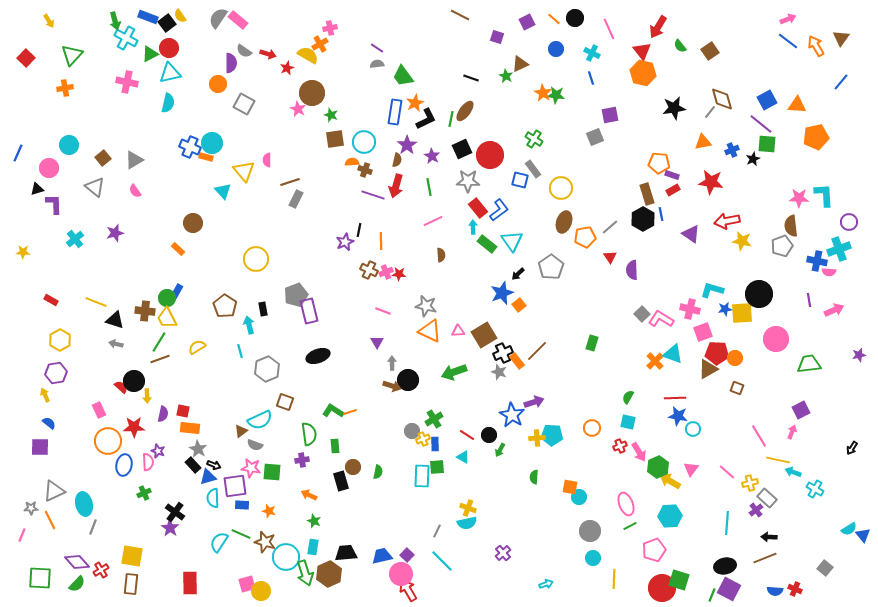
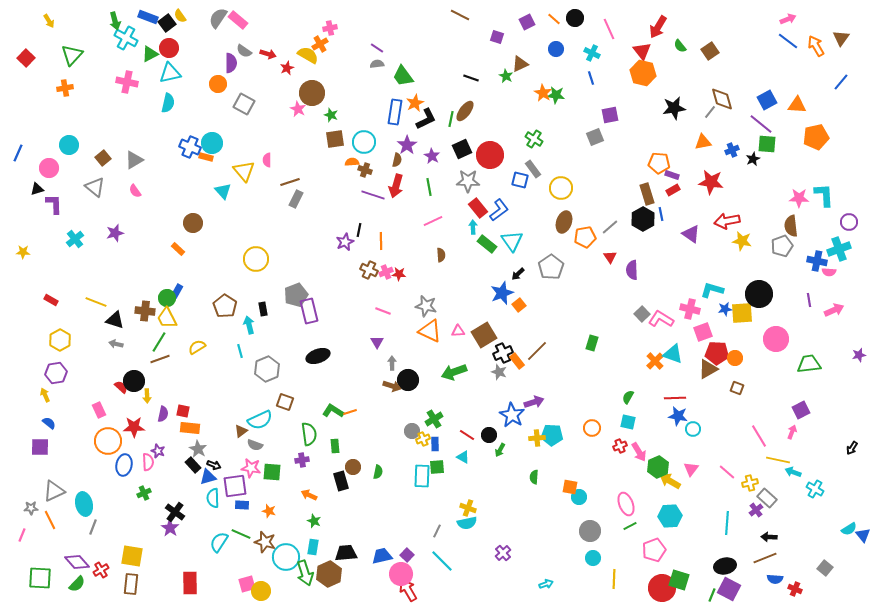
blue semicircle at (775, 591): moved 12 px up
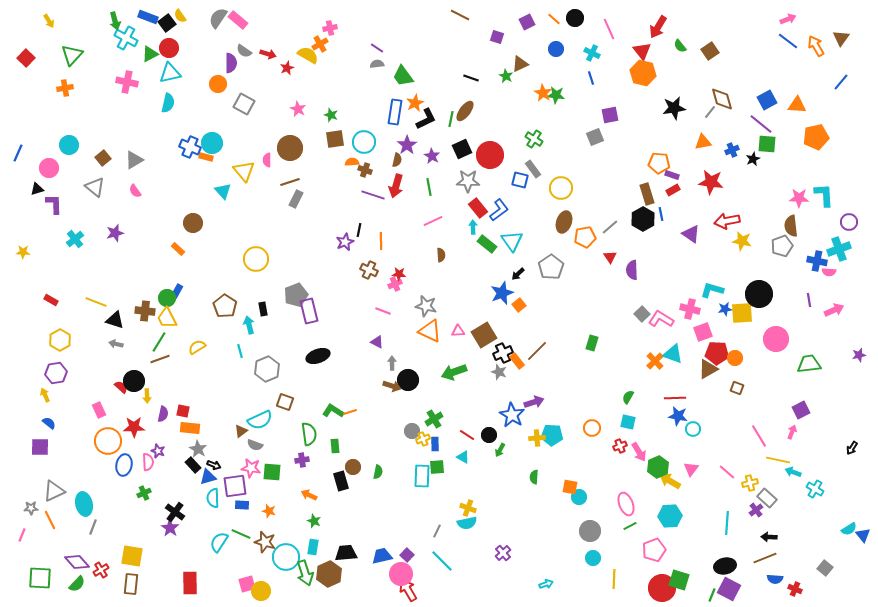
brown circle at (312, 93): moved 22 px left, 55 px down
pink cross at (386, 272): moved 9 px right, 12 px down
purple triangle at (377, 342): rotated 32 degrees counterclockwise
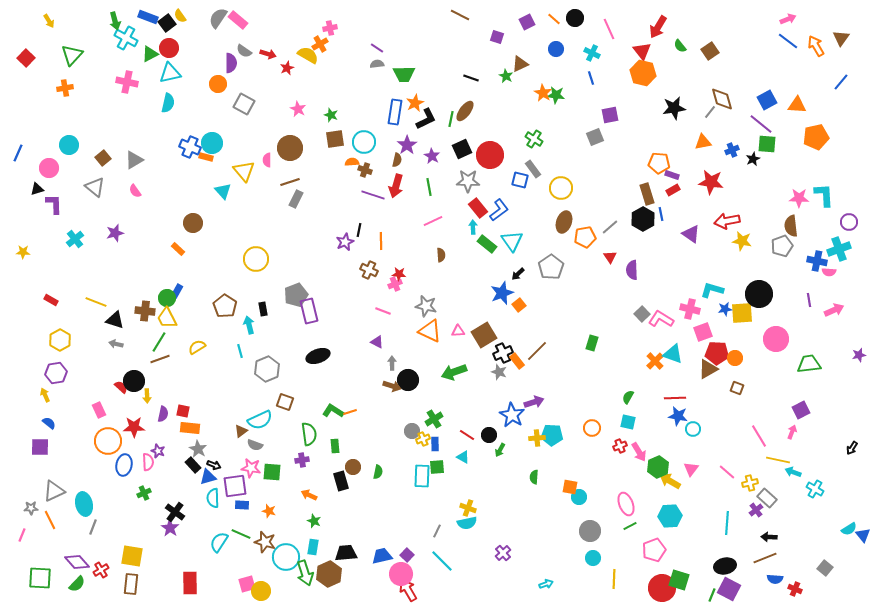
green trapezoid at (403, 76): moved 1 px right, 2 px up; rotated 55 degrees counterclockwise
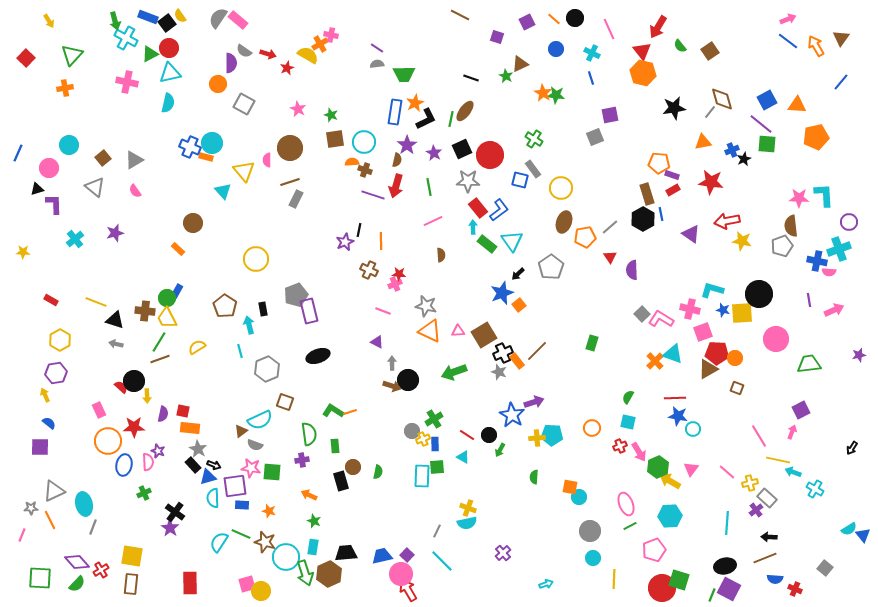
pink cross at (330, 28): moved 1 px right, 7 px down; rotated 24 degrees clockwise
purple star at (432, 156): moved 2 px right, 3 px up
black star at (753, 159): moved 9 px left
blue star at (725, 309): moved 2 px left, 1 px down; rotated 24 degrees clockwise
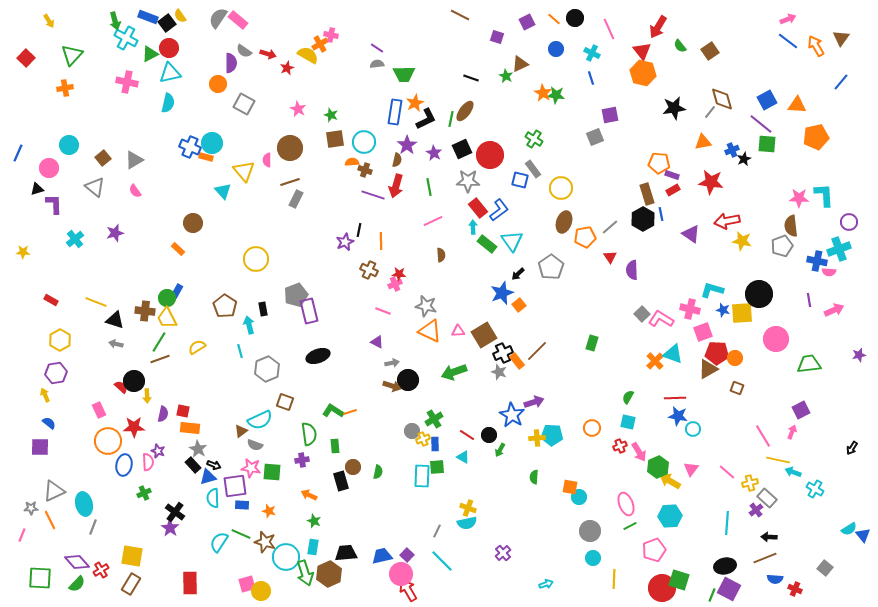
gray arrow at (392, 363): rotated 80 degrees clockwise
pink line at (759, 436): moved 4 px right
brown rectangle at (131, 584): rotated 25 degrees clockwise
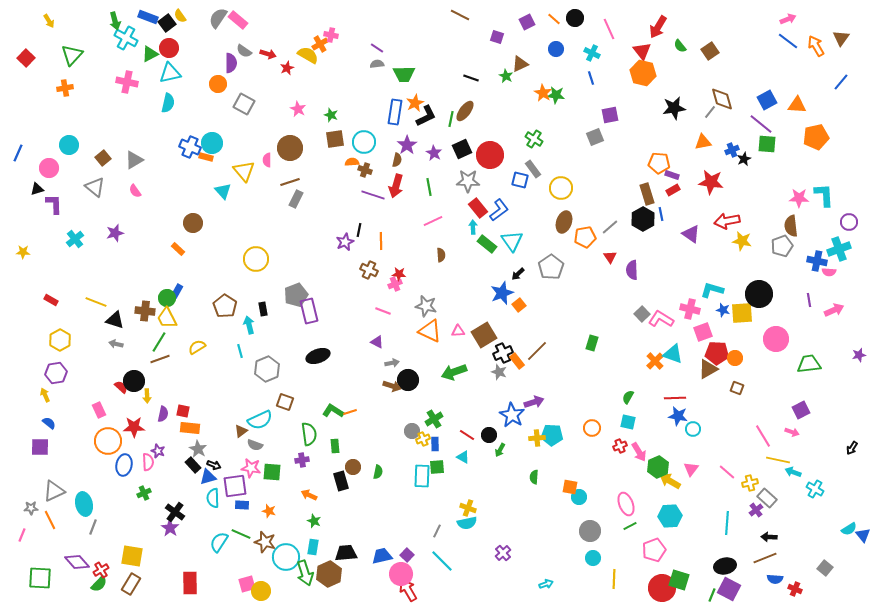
black L-shape at (426, 119): moved 3 px up
pink arrow at (792, 432): rotated 88 degrees clockwise
green semicircle at (77, 584): moved 22 px right
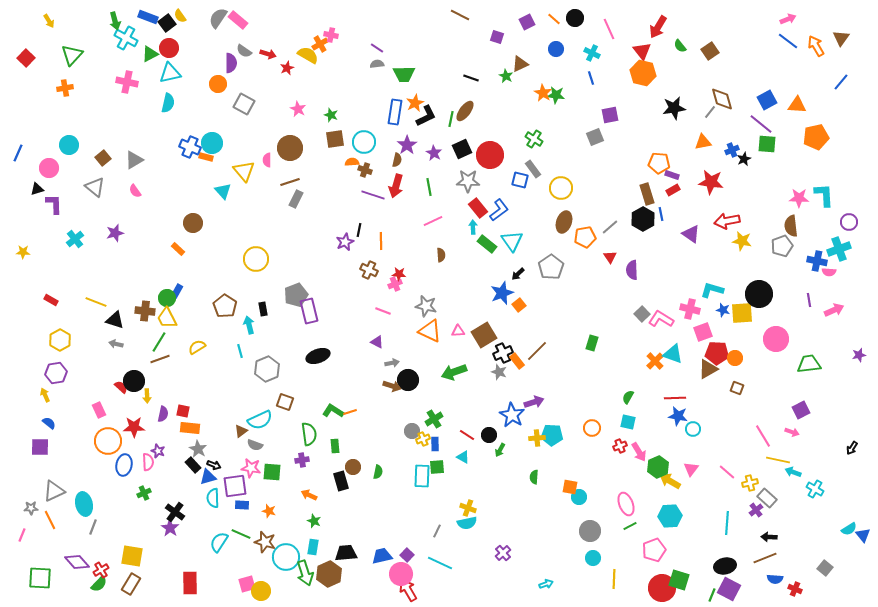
cyan line at (442, 561): moved 2 px left, 2 px down; rotated 20 degrees counterclockwise
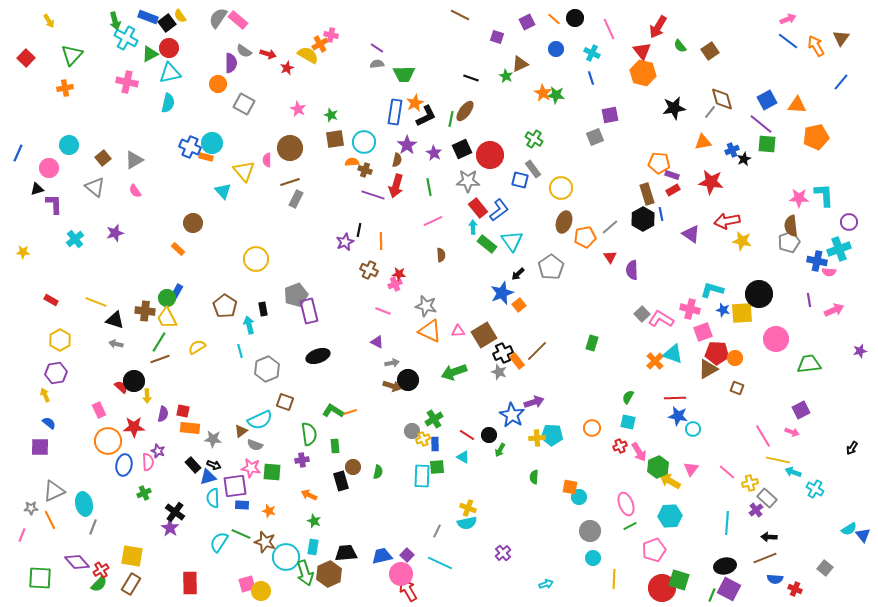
gray pentagon at (782, 246): moved 7 px right, 4 px up
purple star at (859, 355): moved 1 px right, 4 px up
gray star at (198, 449): moved 15 px right, 10 px up; rotated 24 degrees counterclockwise
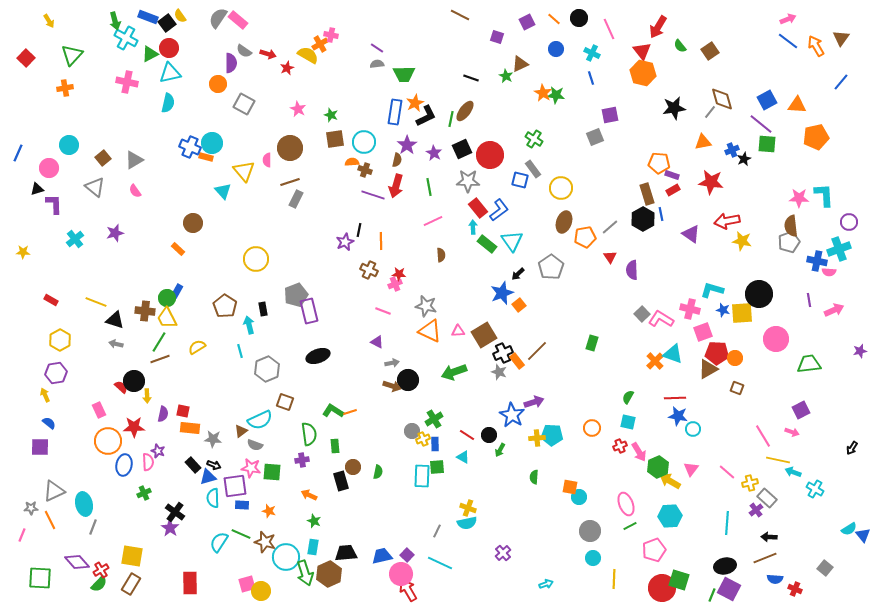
black circle at (575, 18): moved 4 px right
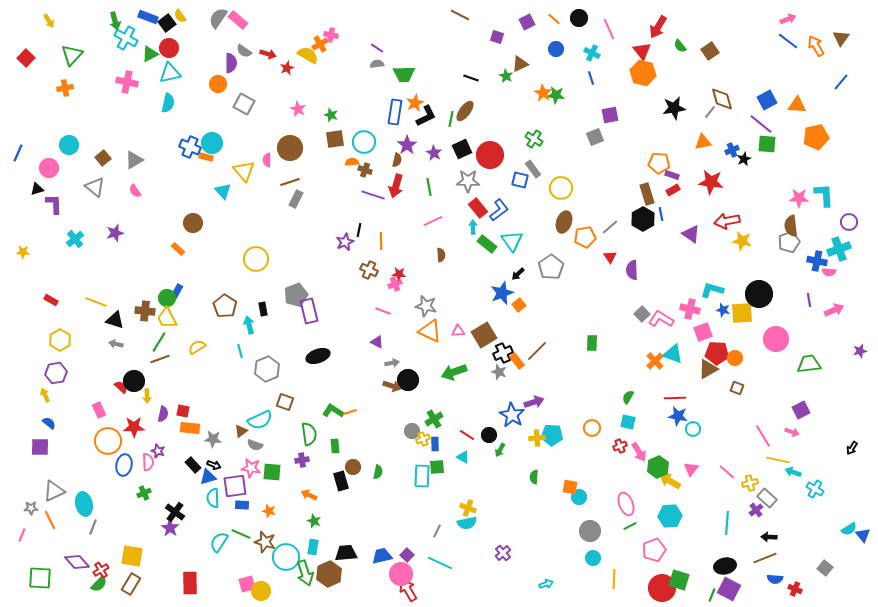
green rectangle at (592, 343): rotated 14 degrees counterclockwise
